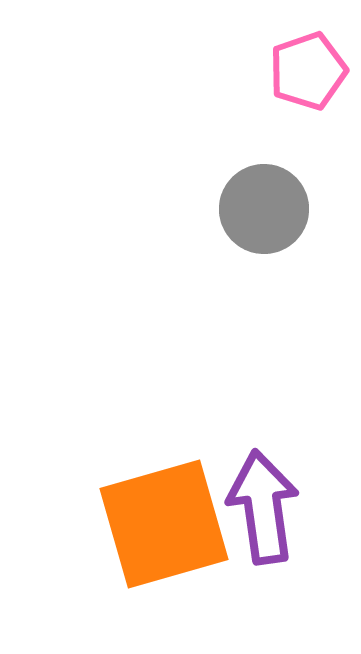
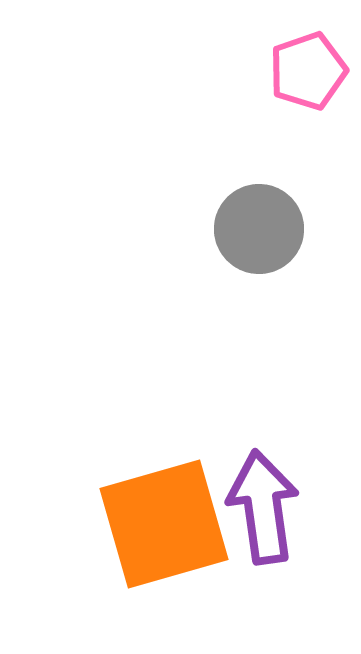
gray circle: moved 5 px left, 20 px down
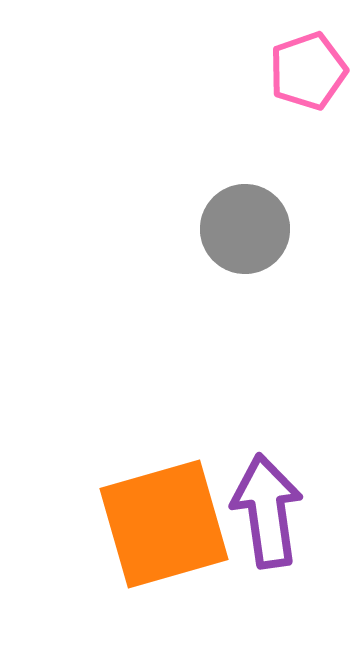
gray circle: moved 14 px left
purple arrow: moved 4 px right, 4 px down
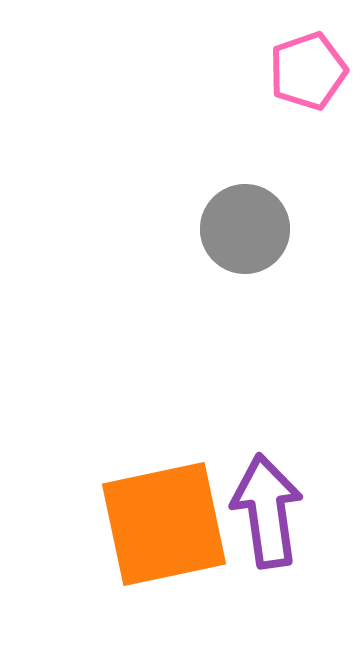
orange square: rotated 4 degrees clockwise
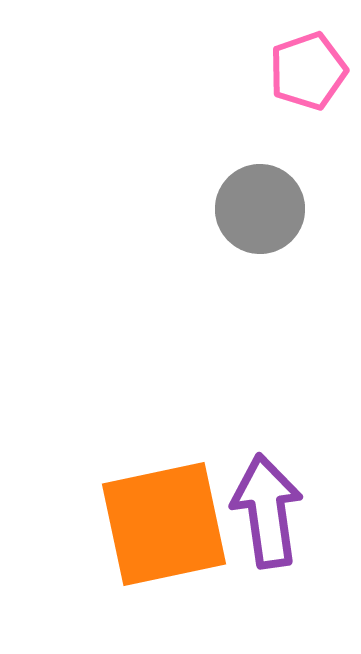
gray circle: moved 15 px right, 20 px up
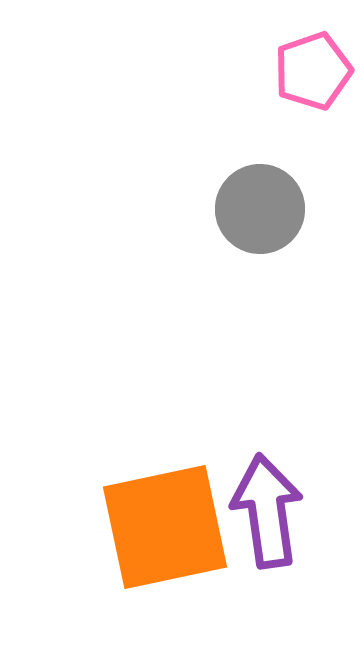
pink pentagon: moved 5 px right
orange square: moved 1 px right, 3 px down
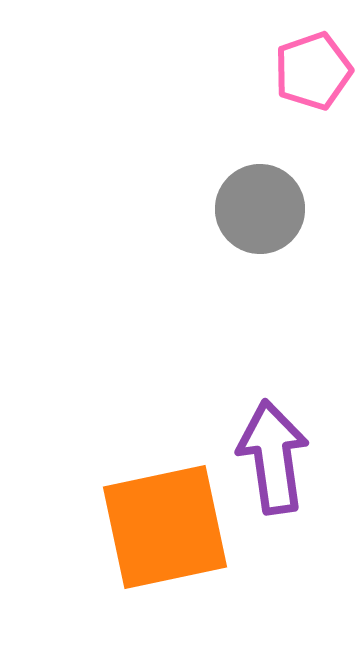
purple arrow: moved 6 px right, 54 px up
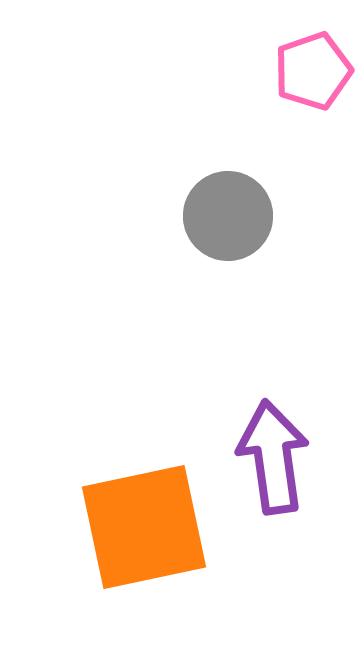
gray circle: moved 32 px left, 7 px down
orange square: moved 21 px left
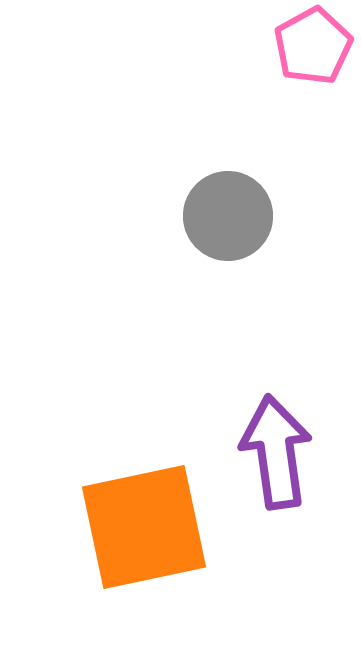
pink pentagon: moved 25 px up; rotated 10 degrees counterclockwise
purple arrow: moved 3 px right, 5 px up
